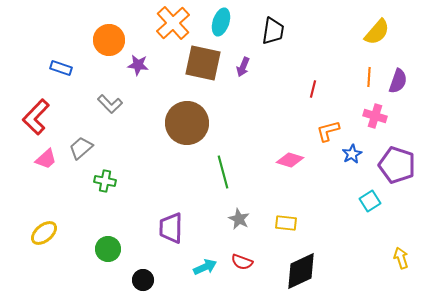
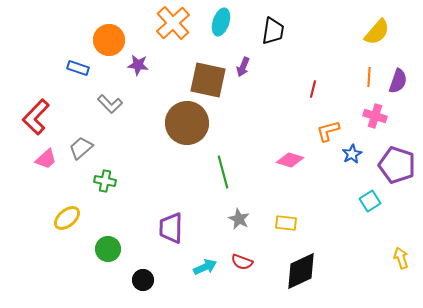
brown square: moved 5 px right, 17 px down
blue rectangle: moved 17 px right
yellow ellipse: moved 23 px right, 15 px up
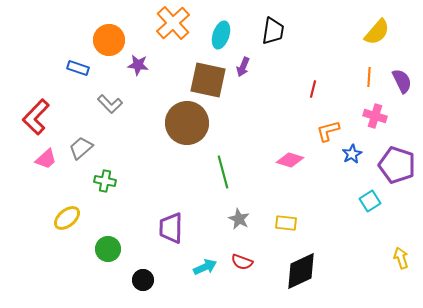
cyan ellipse: moved 13 px down
purple semicircle: moved 4 px right; rotated 45 degrees counterclockwise
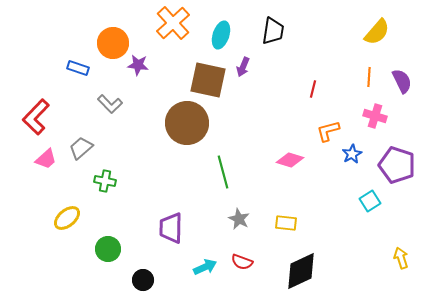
orange circle: moved 4 px right, 3 px down
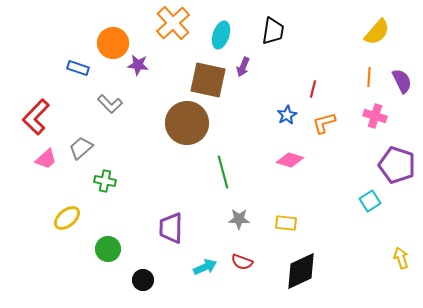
orange L-shape: moved 4 px left, 8 px up
blue star: moved 65 px left, 39 px up
gray star: rotated 25 degrees counterclockwise
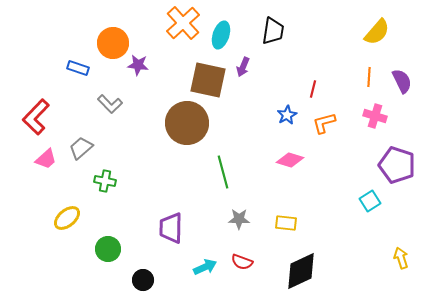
orange cross: moved 10 px right
